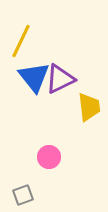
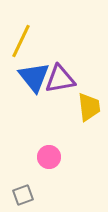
purple triangle: rotated 16 degrees clockwise
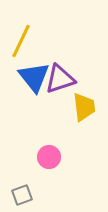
purple triangle: rotated 8 degrees counterclockwise
yellow trapezoid: moved 5 px left
gray square: moved 1 px left
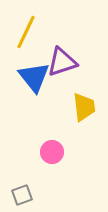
yellow line: moved 5 px right, 9 px up
purple triangle: moved 2 px right, 17 px up
pink circle: moved 3 px right, 5 px up
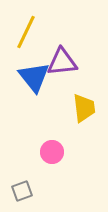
purple triangle: rotated 12 degrees clockwise
yellow trapezoid: moved 1 px down
gray square: moved 4 px up
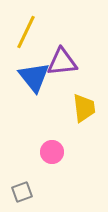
gray square: moved 1 px down
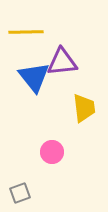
yellow line: rotated 64 degrees clockwise
gray square: moved 2 px left, 1 px down
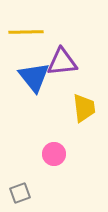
pink circle: moved 2 px right, 2 px down
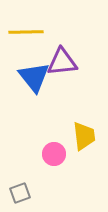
yellow trapezoid: moved 28 px down
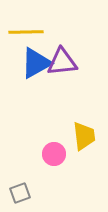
blue triangle: moved 2 px right, 14 px up; rotated 40 degrees clockwise
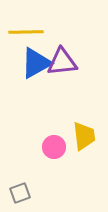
pink circle: moved 7 px up
